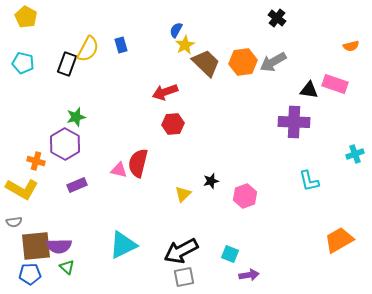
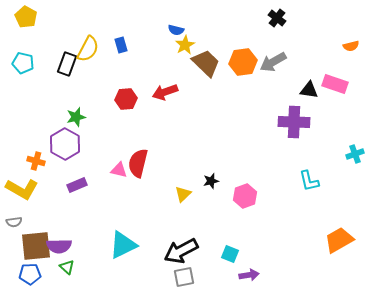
blue semicircle: rotated 105 degrees counterclockwise
red hexagon: moved 47 px left, 25 px up
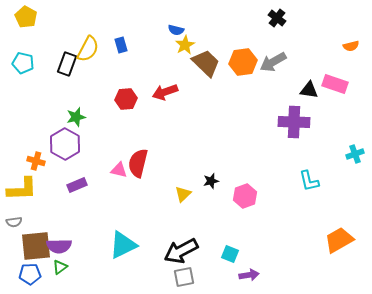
yellow L-shape: rotated 32 degrees counterclockwise
green triangle: moved 7 px left; rotated 42 degrees clockwise
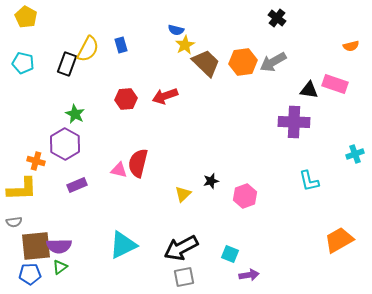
red arrow: moved 4 px down
green star: moved 1 px left, 3 px up; rotated 30 degrees counterclockwise
black arrow: moved 3 px up
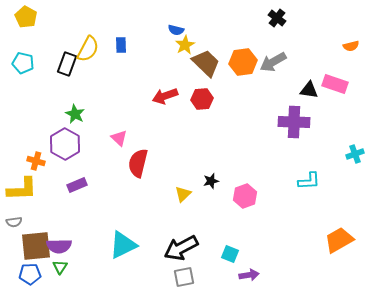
blue rectangle: rotated 14 degrees clockwise
red hexagon: moved 76 px right
pink triangle: moved 32 px up; rotated 30 degrees clockwise
cyan L-shape: rotated 80 degrees counterclockwise
green triangle: rotated 21 degrees counterclockwise
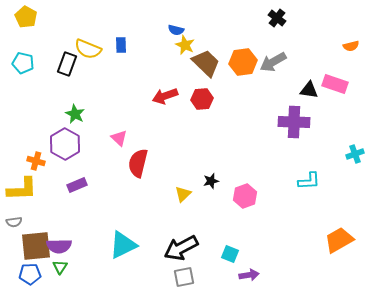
yellow star: rotated 18 degrees counterclockwise
yellow semicircle: rotated 84 degrees clockwise
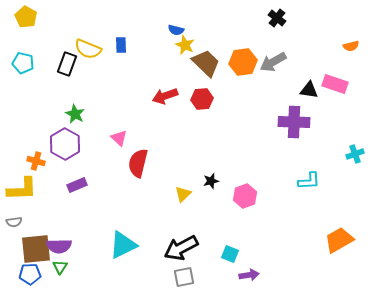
brown square: moved 3 px down
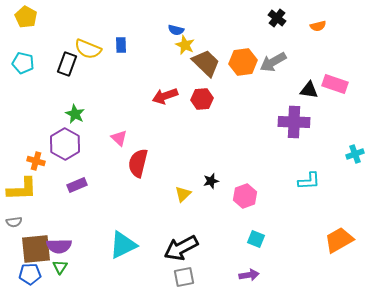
orange semicircle: moved 33 px left, 20 px up
cyan square: moved 26 px right, 15 px up
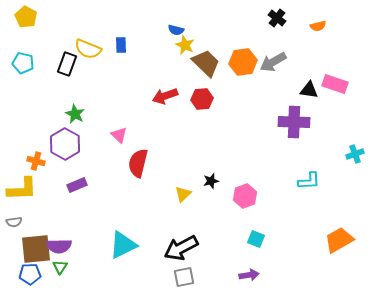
pink triangle: moved 3 px up
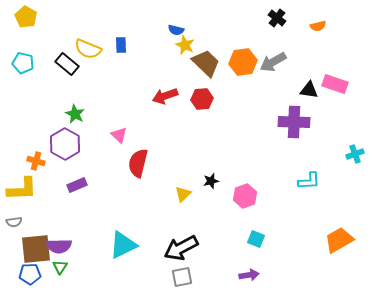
black rectangle: rotated 70 degrees counterclockwise
gray square: moved 2 px left
